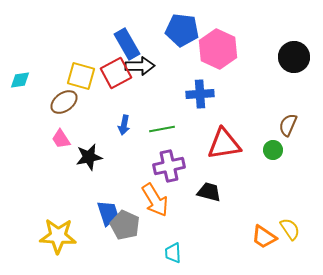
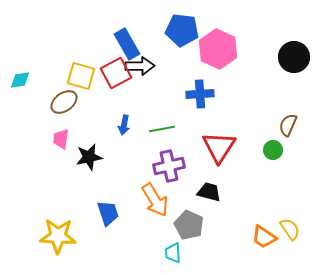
pink trapezoid: rotated 40 degrees clockwise
red triangle: moved 5 px left, 3 px down; rotated 48 degrees counterclockwise
gray pentagon: moved 64 px right
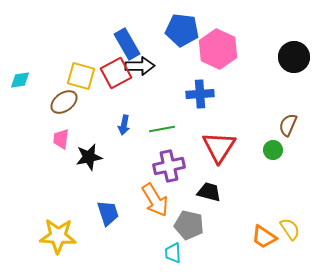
gray pentagon: rotated 12 degrees counterclockwise
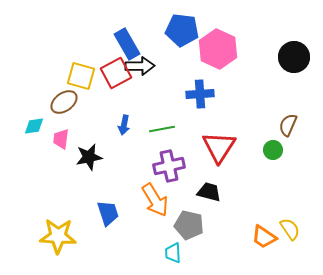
cyan diamond: moved 14 px right, 46 px down
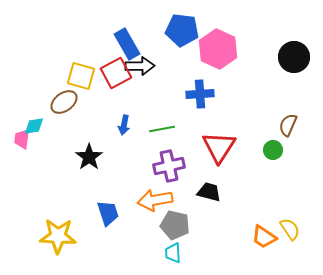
pink trapezoid: moved 39 px left
black star: rotated 24 degrees counterclockwise
orange arrow: rotated 112 degrees clockwise
gray pentagon: moved 14 px left
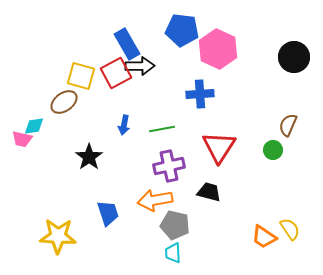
pink trapezoid: rotated 85 degrees counterclockwise
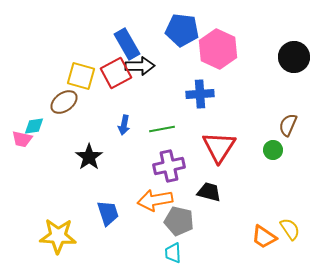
gray pentagon: moved 4 px right, 4 px up
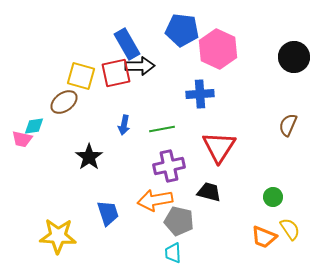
red square: rotated 16 degrees clockwise
green circle: moved 47 px down
orange trapezoid: rotated 12 degrees counterclockwise
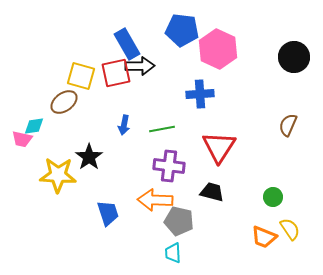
purple cross: rotated 20 degrees clockwise
black trapezoid: moved 3 px right
orange arrow: rotated 12 degrees clockwise
yellow star: moved 61 px up
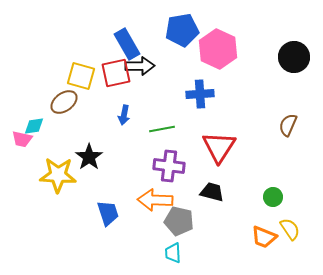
blue pentagon: rotated 16 degrees counterclockwise
blue arrow: moved 10 px up
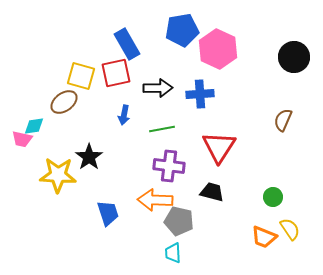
black arrow: moved 18 px right, 22 px down
brown semicircle: moved 5 px left, 5 px up
